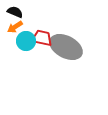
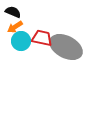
black semicircle: moved 2 px left
cyan circle: moved 5 px left
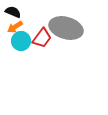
red trapezoid: rotated 115 degrees clockwise
gray ellipse: moved 19 px up; rotated 12 degrees counterclockwise
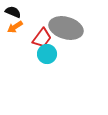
cyan circle: moved 26 px right, 13 px down
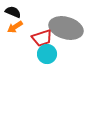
red trapezoid: rotated 35 degrees clockwise
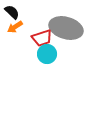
black semicircle: moved 1 px left; rotated 21 degrees clockwise
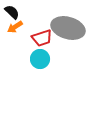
gray ellipse: moved 2 px right
cyan circle: moved 7 px left, 5 px down
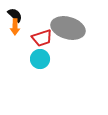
black semicircle: moved 3 px right, 3 px down
orange arrow: rotated 56 degrees counterclockwise
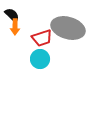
black semicircle: moved 3 px left
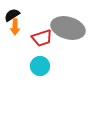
black semicircle: rotated 77 degrees counterclockwise
cyan circle: moved 7 px down
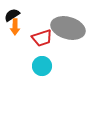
cyan circle: moved 2 px right
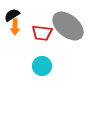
gray ellipse: moved 2 px up; rotated 24 degrees clockwise
red trapezoid: moved 5 px up; rotated 25 degrees clockwise
